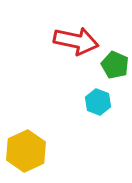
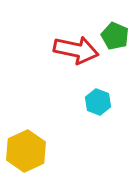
red arrow: moved 9 px down
green pentagon: moved 29 px up
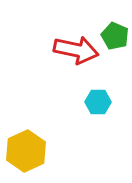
cyan hexagon: rotated 20 degrees counterclockwise
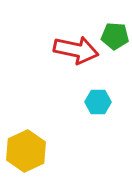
green pentagon: rotated 20 degrees counterclockwise
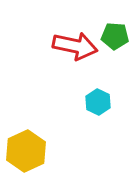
red arrow: moved 1 px left, 4 px up
cyan hexagon: rotated 25 degrees clockwise
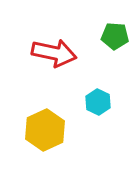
red arrow: moved 21 px left, 7 px down
yellow hexagon: moved 19 px right, 21 px up
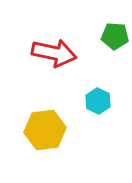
cyan hexagon: moved 1 px up
yellow hexagon: rotated 18 degrees clockwise
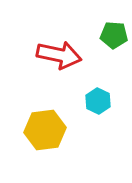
green pentagon: moved 1 px left, 1 px up
red arrow: moved 5 px right, 2 px down
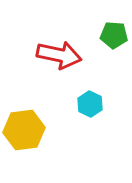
cyan hexagon: moved 8 px left, 3 px down
yellow hexagon: moved 21 px left
